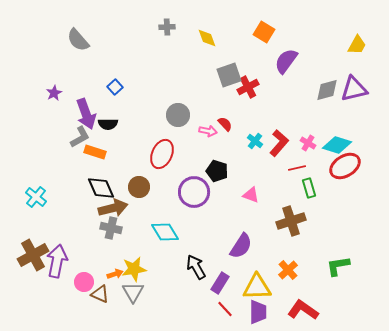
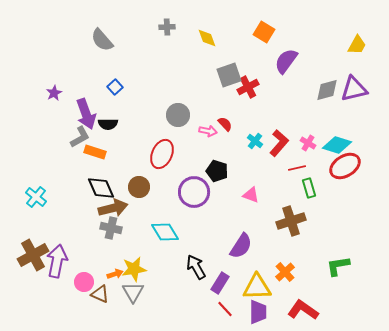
gray semicircle at (78, 40): moved 24 px right
orange cross at (288, 270): moved 3 px left, 2 px down
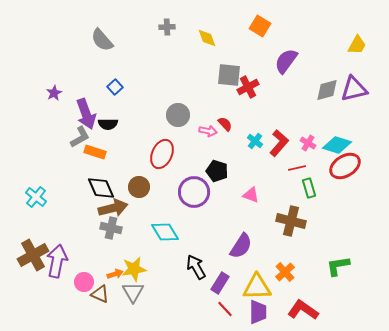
orange square at (264, 32): moved 4 px left, 6 px up
gray square at (229, 75): rotated 25 degrees clockwise
brown cross at (291, 221): rotated 32 degrees clockwise
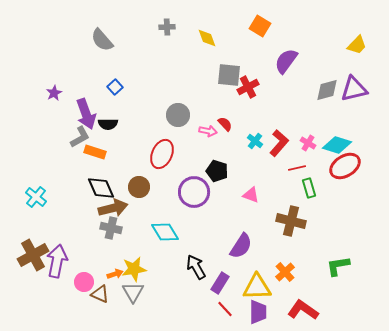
yellow trapezoid at (357, 45): rotated 15 degrees clockwise
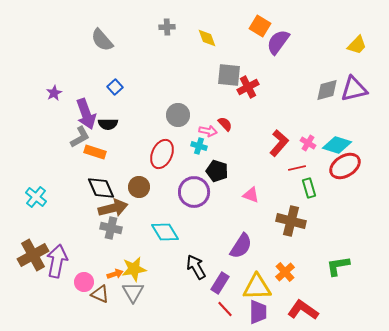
purple semicircle at (286, 61): moved 8 px left, 19 px up
cyan cross at (255, 141): moved 56 px left, 5 px down; rotated 21 degrees counterclockwise
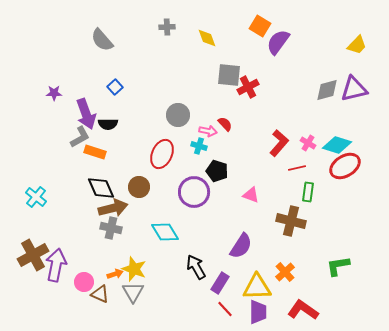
purple star at (54, 93): rotated 28 degrees clockwise
green rectangle at (309, 188): moved 1 px left, 4 px down; rotated 24 degrees clockwise
purple arrow at (57, 261): moved 1 px left, 4 px down
yellow star at (134, 269): rotated 30 degrees clockwise
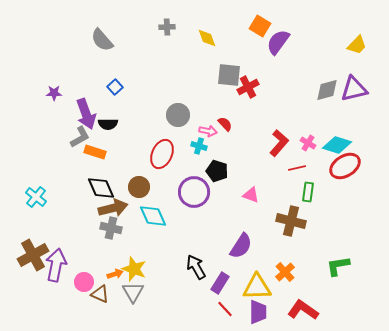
cyan diamond at (165, 232): moved 12 px left, 16 px up; rotated 8 degrees clockwise
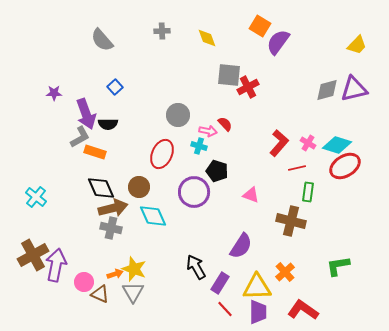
gray cross at (167, 27): moved 5 px left, 4 px down
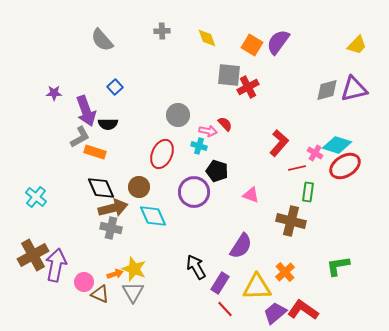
orange square at (260, 26): moved 8 px left, 19 px down
purple arrow at (86, 114): moved 3 px up
pink cross at (308, 143): moved 7 px right, 10 px down
purple trapezoid at (258, 312): moved 17 px right, 1 px down; rotated 130 degrees counterclockwise
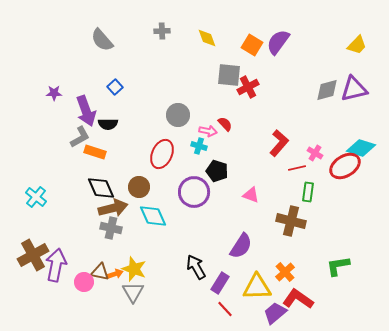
cyan diamond at (337, 145): moved 24 px right, 3 px down
brown triangle at (100, 294): moved 22 px up; rotated 12 degrees counterclockwise
red L-shape at (303, 310): moved 5 px left, 11 px up
